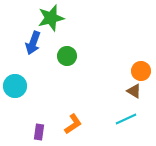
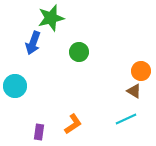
green circle: moved 12 px right, 4 px up
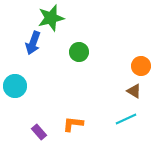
orange circle: moved 5 px up
orange L-shape: rotated 140 degrees counterclockwise
purple rectangle: rotated 49 degrees counterclockwise
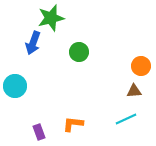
brown triangle: rotated 35 degrees counterclockwise
purple rectangle: rotated 21 degrees clockwise
